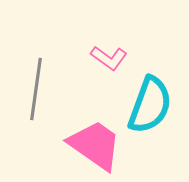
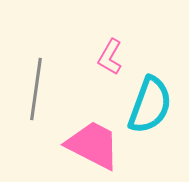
pink L-shape: moved 1 px right, 1 px up; rotated 84 degrees clockwise
pink trapezoid: moved 2 px left; rotated 8 degrees counterclockwise
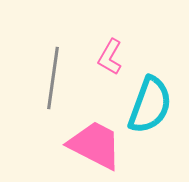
gray line: moved 17 px right, 11 px up
pink trapezoid: moved 2 px right
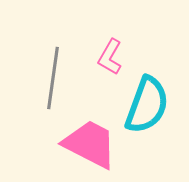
cyan semicircle: moved 3 px left
pink trapezoid: moved 5 px left, 1 px up
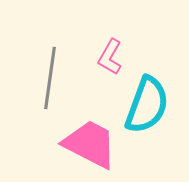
gray line: moved 3 px left
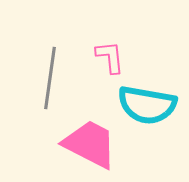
pink L-shape: rotated 144 degrees clockwise
cyan semicircle: rotated 80 degrees clockwise
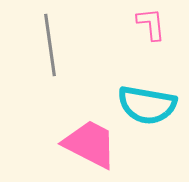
pink L-shape: moved 41 px right, 33 px up
gray line: moved 33 px up; rotated 16 degrees counterclockwise
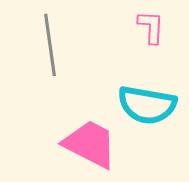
pink L-shape: moved 3 px down; rotated 9 degrees clockwise
